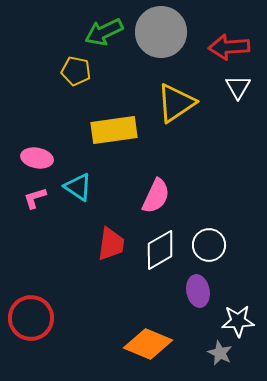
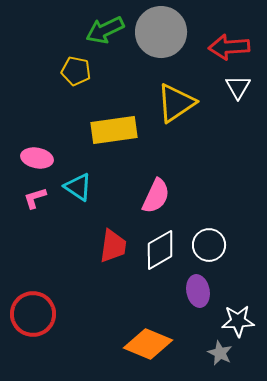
green arrow: moved 1 px right, 2 px up
red trapezoid: moved 2 px right, 2 px down
red circle: moved 2 px right, 4 px up
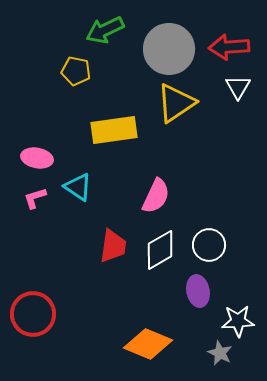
gray circle: moved 8 px right, 17 px down
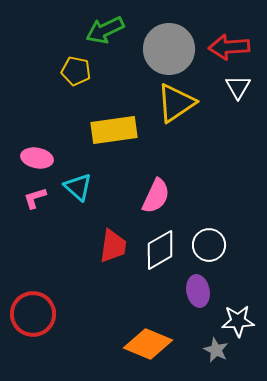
cyan triangle: rotated 8 degrees clockwise
gray star: moved 4 px left, 3 px up
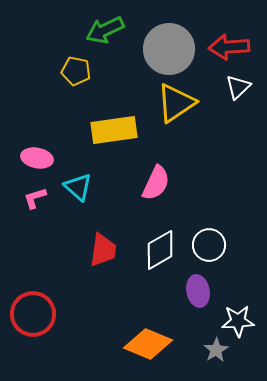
white triangle: rotated 16 degrees clockwise
pink semicircle: moved 13 px up
red trapezoid: moved 10 px left, 4 px down
gray star: rotated 15 degrees clockwise
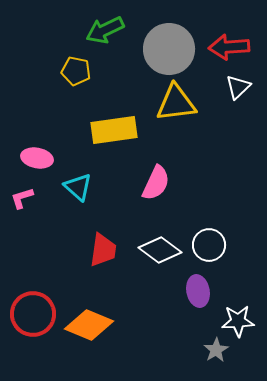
yellow triangle: rotated 27 degrees clockwise
pink L-shape: moved 13 px left
white diamond: rotated 66 degrees clockwise
orange diamond: moved 59 px left, 19 px up
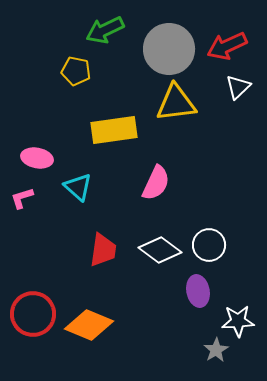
red arrow: moved 2 px left, 1 px up; rotated 21 degrees counterclockwise
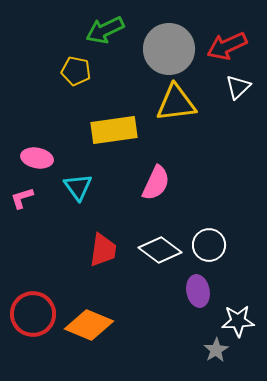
cyan triangle: rotated 12 degrees clockwise
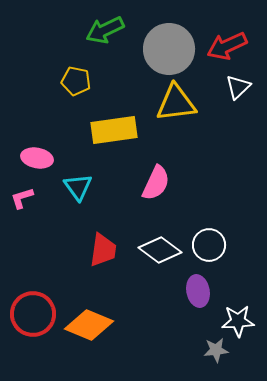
yellow pentagon: moved 10 px down
gray star: rotated 25 degrees clockwise
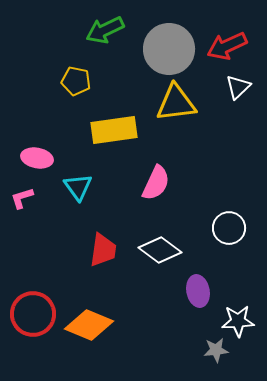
white circle: moved 20 px right, 17 px up
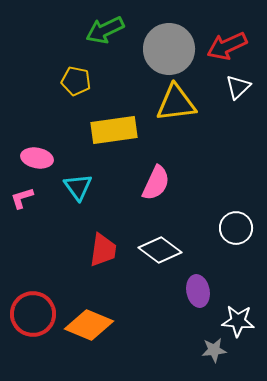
white circle: moved 7 px right
white star: rotated 8 degrees clockwise
gray star: moved 2 px left
